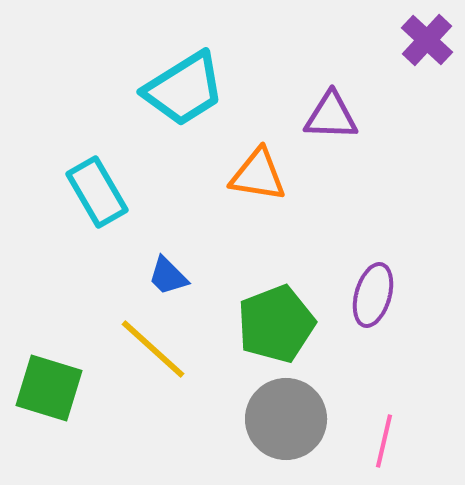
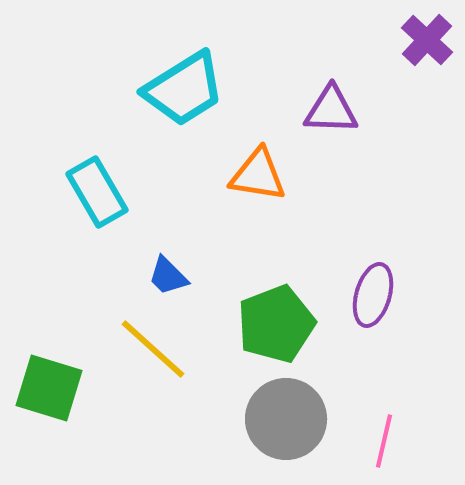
purple triangle: moved 6 px up
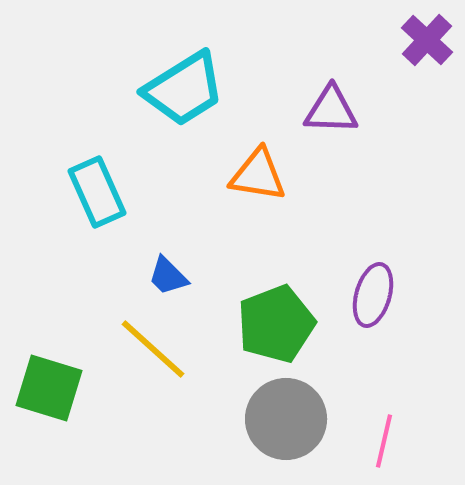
cyan rectangle: rotated 6 degrees clockwise
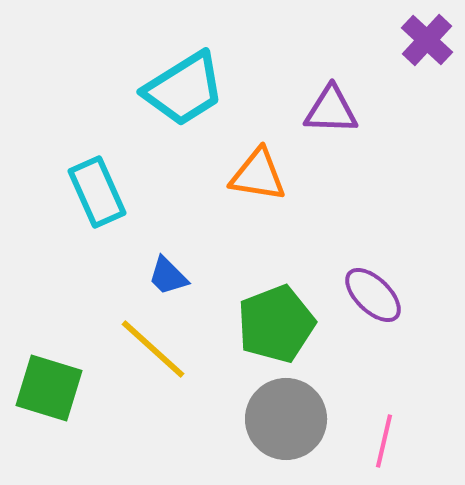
purple ellipse: rotated 62 degrees counterclockwise
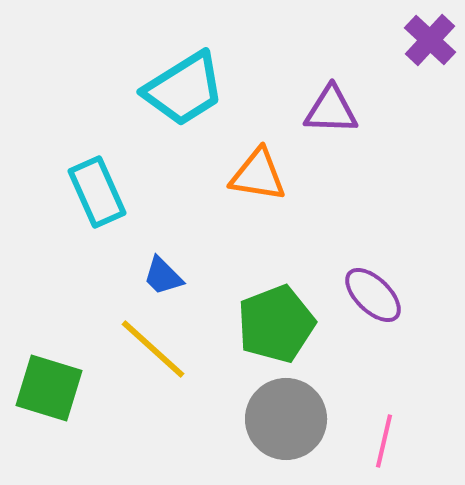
purple cross: moved 3 px right
blue trapezoid: moved 5 px left
